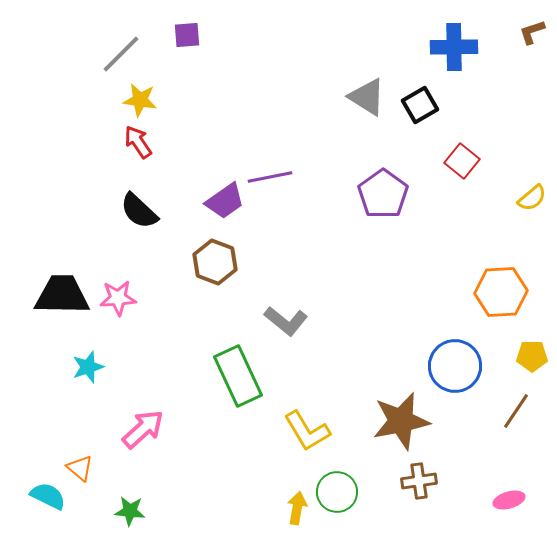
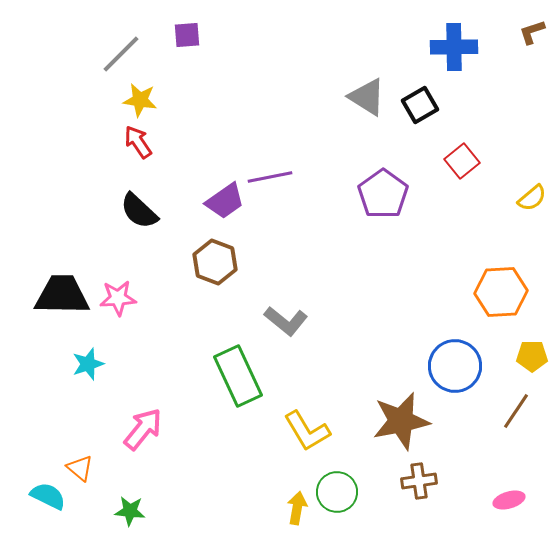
red square: rotated 12 degrees clockwise
cyan star: moved 3 px up
pink arrow: rotated 9 degrees counterclockwise
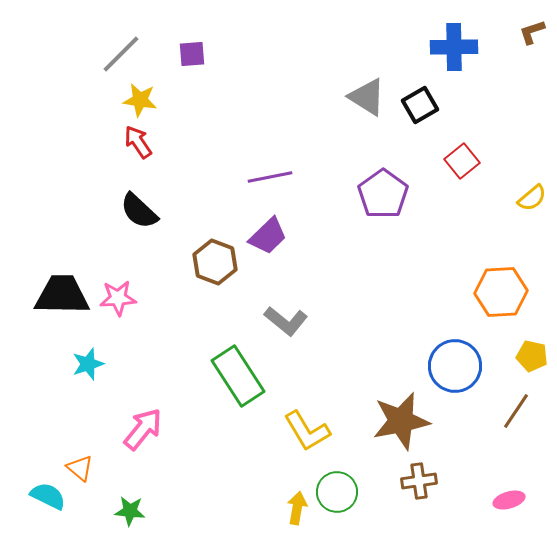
purple square: moved 5 px right, 19 px down
purple trapezoid: moved 43 px right, 35 px down; rotated 9 degrees counterclockwise
yellow pentagon: rotated 12 degrees clockwise
green rectangle: rotated 8 degrees counterclockwise
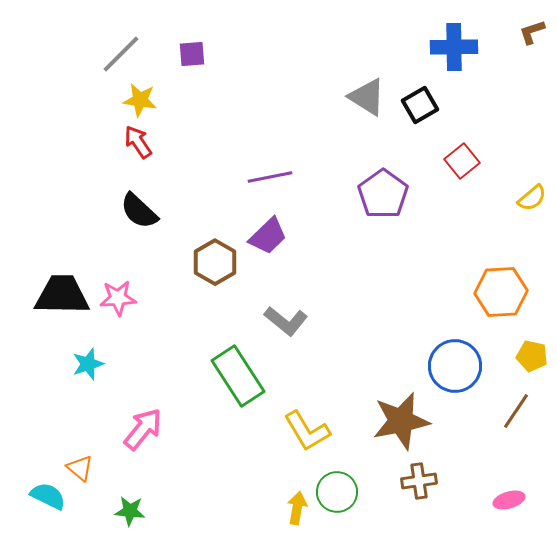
brown hexagon: rotated 9 degrees clockwise
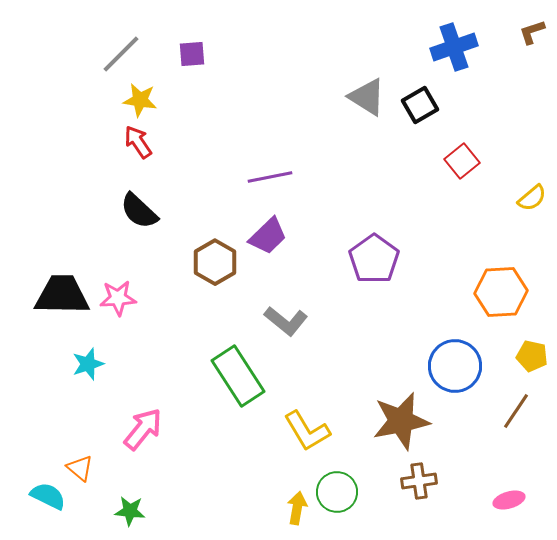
blue cross: rotated 18 degrees counterclockwise
purple pentagon: moved 9 px left, 65 px down
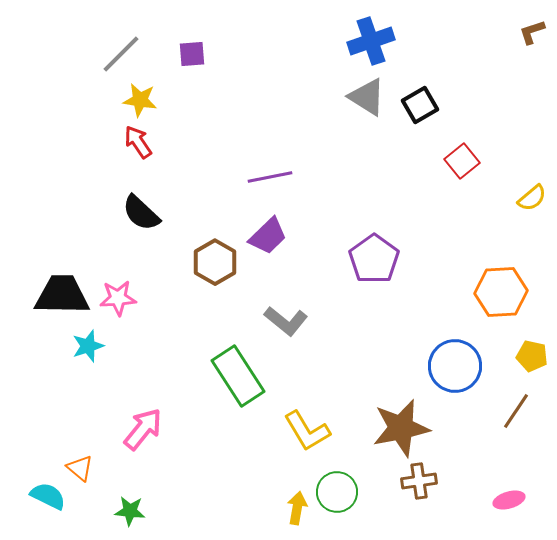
blue cross: moved 83 px left, 6 px up
black semicircle: moved 2 px right, 2 px down
cyan star: moved 18 px up
brown star: moved 7 px down
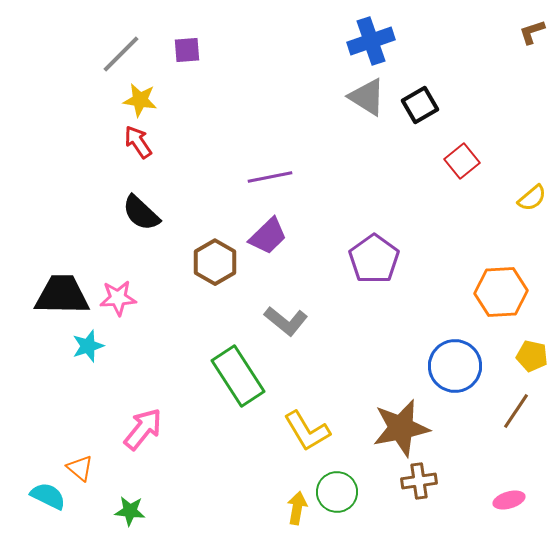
purple square: moved 5 px left, 4 px up
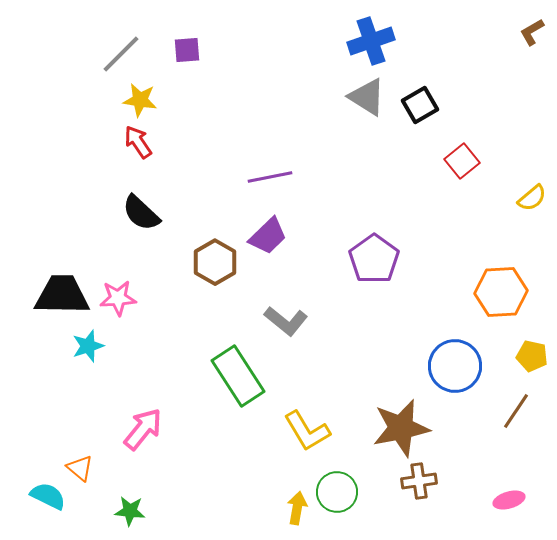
brown L-shape: rotated 12 degrees counterclockwise
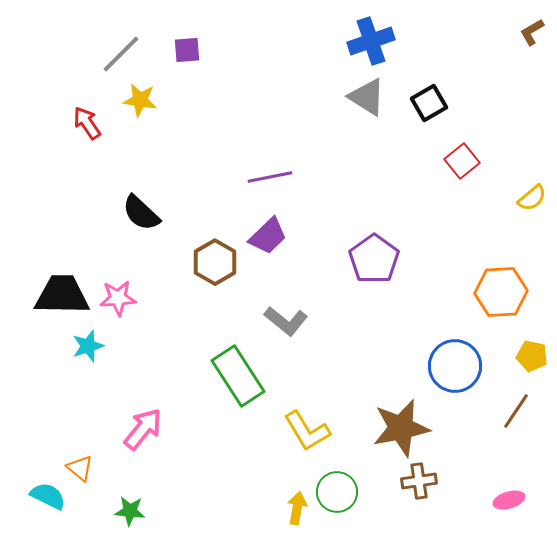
black square: moved 9 px right, 2 px up
red arrow: moved 51 px left, 19 px up
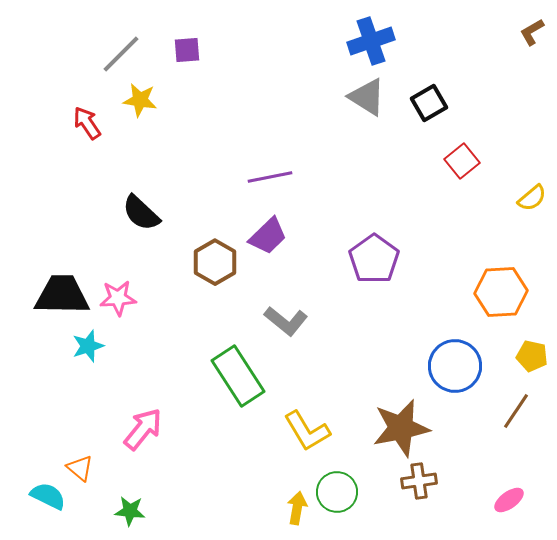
pink ellipse: rotated 20 degrees counterclockwise
